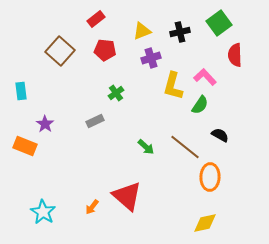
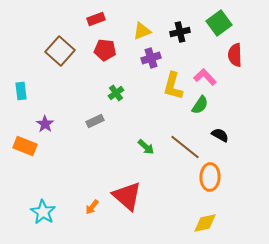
red rectangle: rotated 18 degrees clockwise
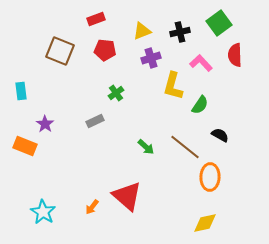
brown square: rotated 20 degrees counterclockwise
pink L-shape: moved 4 px left, 14 px up
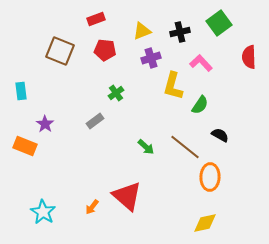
red semicircle: moved 14 px right, 2 px down
gray rectangle: rotated 12 degrees counterclockwise
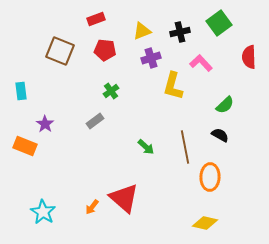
green cross: moved 5 px left, 2 px up
green semicircle: moved 25 px right; rotated 12 degrees clockwise
brown line: rotated 40 degrees clockwise
red triangle: moved 3 px left, 2 px down
yellow diamond: rotated 25 degrees clockwise
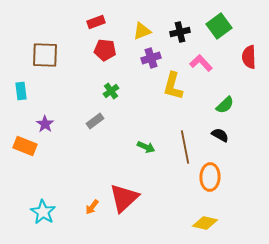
red rectangle: moved 3 px down
green square: moved 3 px down
brown square: moved 15 px left, 4 px down; rotated 20 degrees counterclockwise
green arrow: rotated 18 degrees counterclockwise
red triangle: rotated 36 degrees clockwise
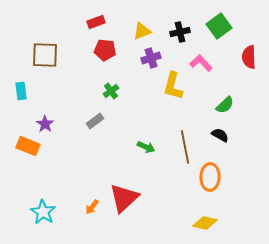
orange rectangle: moved 3 px right
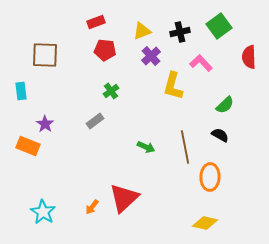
purple cross: moved 2 px up; rotated 24 degrees counterclockwise
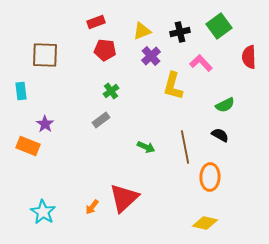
green semicircle: rotated 18 degrees clockwise
gray rectangle: moved 6 px right, 1 px up
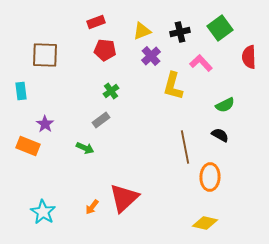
green square: moved 1 px right, 2 px down
green arrow: moved 61 px left, 1 px down
